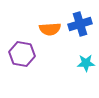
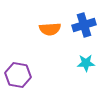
blue cross: moved 4 px right, 1 px down
purple hexagon: moved 4 px left, 21 px down
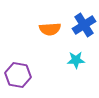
blue cross: rotated 15 degrees counterclockwise
cyan star: moved 10 px left, 3 px up
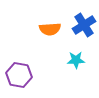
purple hexagon: moved 1 px right
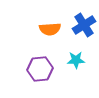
purple hexagon: moved 21 px right, 6 px up; rotated 15 degrees counterclockwise
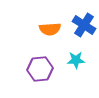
blue cross: rotated 25 degrees counterclockwise
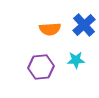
blue cross: rotated 15 degrees clockwise
purple hexagon: moved 1 px right, 2 px up
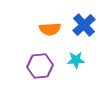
purple hexagon: moved 1 px left, 1 px up
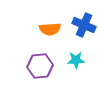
blue cross: rotated 25 degrees counterclockwise
